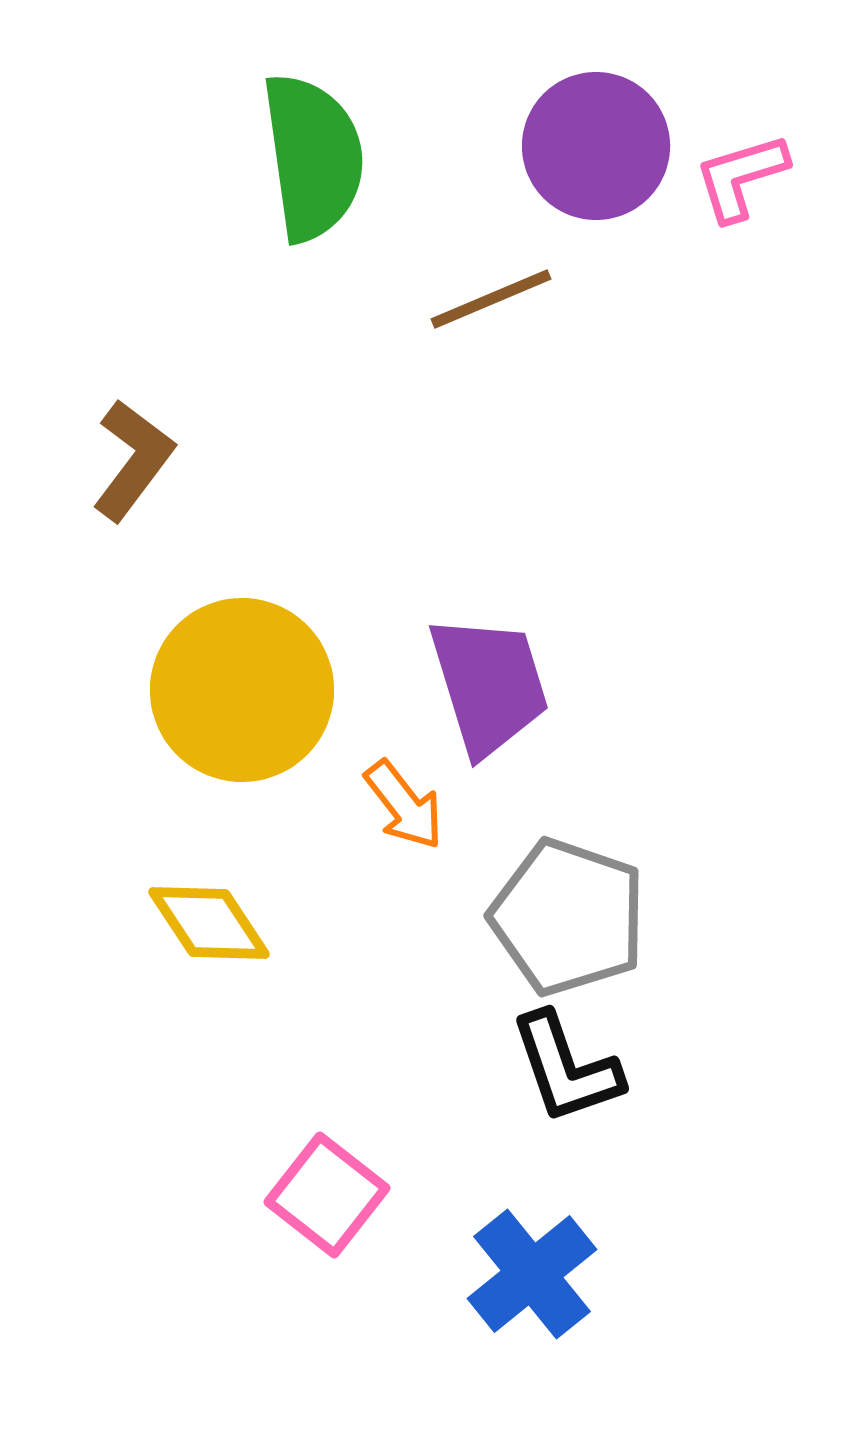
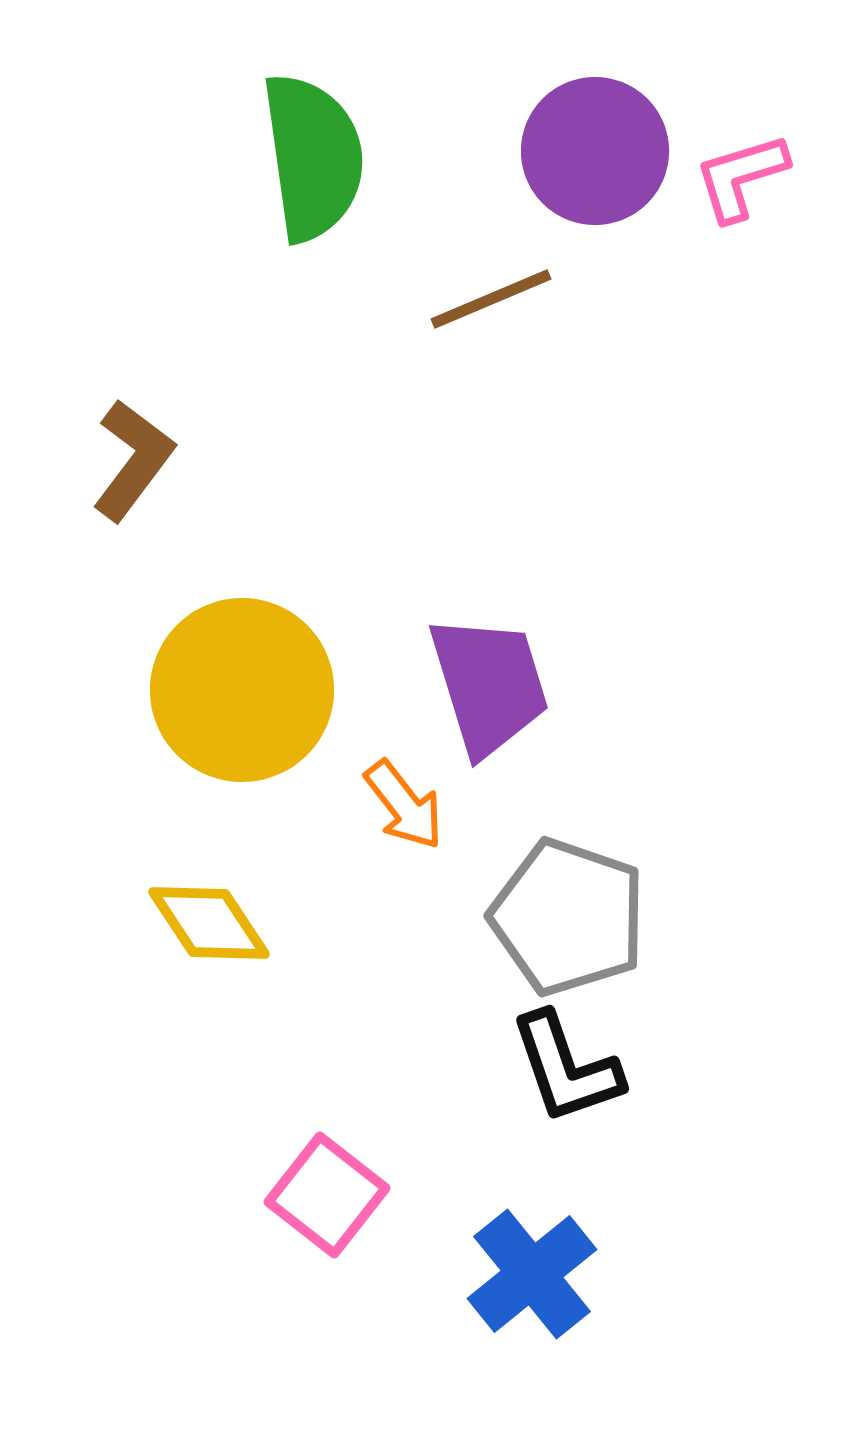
purple circle: moved 1 px left, 5 px down
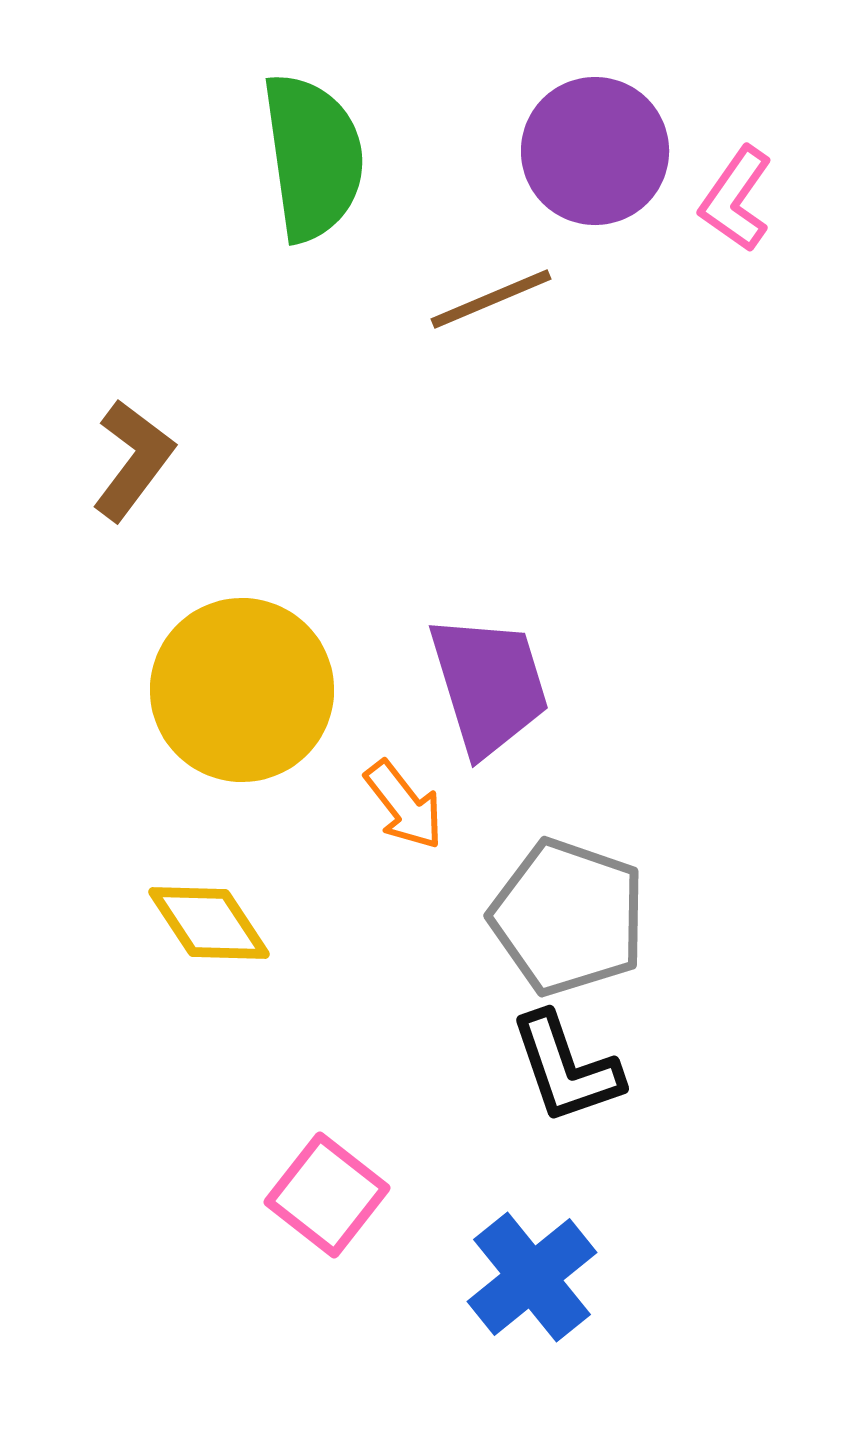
pink L-shape: moved 5 px left, 22 px down; rotated 38 degrees counterclockwise
blue cross: moved 3 px down
